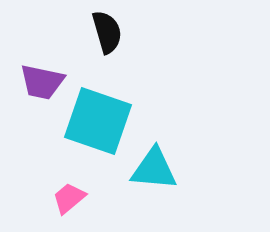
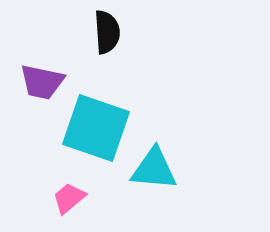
black semicircle: rotated 12 degrees clockwise
cyan square: moved 2 px left, 7 px down
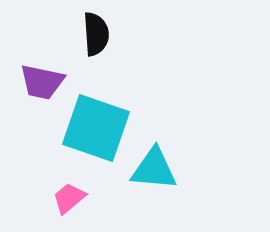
black semicircle: moved 11 px left, 2 px down
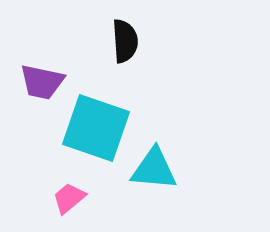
black semicircle: moved 29 px right, 7 px down
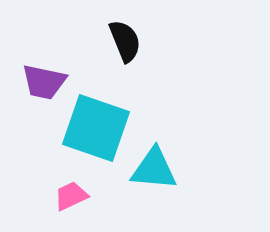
black semicircle: rotated 18 degrees counterclockwise
purple trapezoid: moved 2 px right
pink trapezoid: moved 2 px right, 2 px up; rotated 15 degrees clockwise
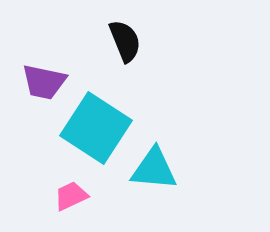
cyan square: rotated 14 degrees clockwise
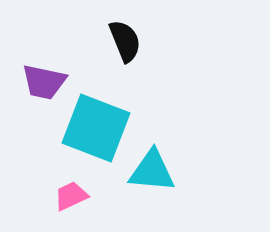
cyan square: rotated 12 degrees counterclockwise
cyan triangle: moved 2 px left, 2 px down
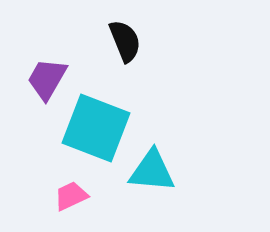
purple trapezoid: moved 3 px right, 3 px up; rotated 108 degrees clockwise
